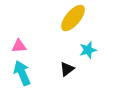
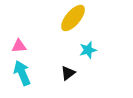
black triangle: moved 1 px right, 4 px down
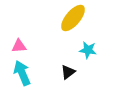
cyan star: rotated 24 degrees clockwise
black triangle: moved 1 px up
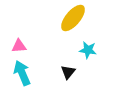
black triangle: rotated 14 degrees counterclockwise
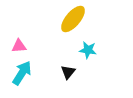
yellow ellipse: moved 1 px down
cyan arrow: rotated 55 degrees clockwise
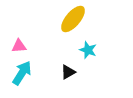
cyan star: rotated 12 degrees clockwise
black triangle: rotated 21 degrees clockwise
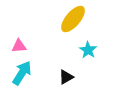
cyan star: rotated 12 degrees clockwise
black triangle: moved 2 px left, 5 px down
